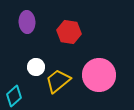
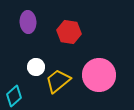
purple ellipse: moved 1 px right
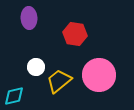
purple ellipse: moved 1 px right, 4 px up
red hexagon: moved 6 px right, 2 px down
yellow trapezoid: moved 1 px right
cyan diamond: rotated 30 degrees clockwise
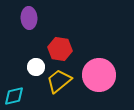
red hexagon: moved 15 px left, 15 px down
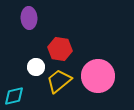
pink circle: moved 1 px left, 1 px down
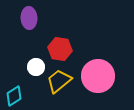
cyan diamond: rotated 20 degrees counterclockwise
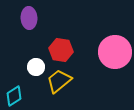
red hexagon: moved 1 px right, 1 px down
pink circle: moved 17 px right, 24 px up
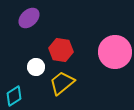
purple ellipse: rotated 50 degrees clockwise
yellow trapezoid: moved 3 px right, 2 px down
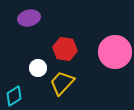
purple ellipse: rotated 30 degrees clockwise
red hexagon: moved 4 px right, 1 px up
white circle: moved 2 px right, 1 px down
yellow trapezoid: rotated 8 degrees counterclockwise
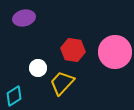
purple ellipse: moved 5 px left
red hexagon: moved 8 px right, 1 px down
